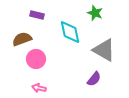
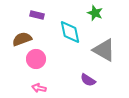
purple semicircle: moved 6 px left, 1 px down; rotated 84 degrees clockwise
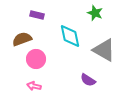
cyan diamond: moved 4 px down
pink arrow: moved 5 px left, 2 px up
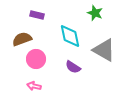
purple semicircle: moved 15 px left, 13 px up
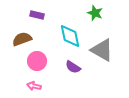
gray triangle: moved 2 px left
pink circle: moved 1 px right, 2 px down
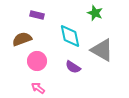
pink arrow: moved 4 px right, 2 px down; rotated 24 degrees clockwise
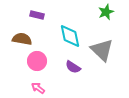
green star: moved 11 px right, 1 px up; rotated 28 degrees clockwise
brown semicircle: rotated 30 degrees clockwise
gray triangle: rotated 15 degrees clockwise
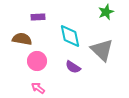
purple rectangle: moved 1 px right, 2 px down; rotated 16 degrees counterclockwise
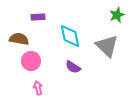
green star: moved 11 px right, 3 px down
brown semicircle: moved 3 px left
gray triangle: moved 5 px right, 4 px up
pink circle: moved 6 px left
pink arrow: rotated 40 degrees clockwise
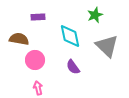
green star: moved 22 px left
pink circle: moved 4 px right, 1 px up
purple semicircle: rotated 21 degrees clockwise
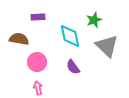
green star: moved 1 px left, 5 px down
pink circle: moved 2 px right, 2 px down
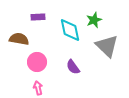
cyan diamond: moved 6 px up
